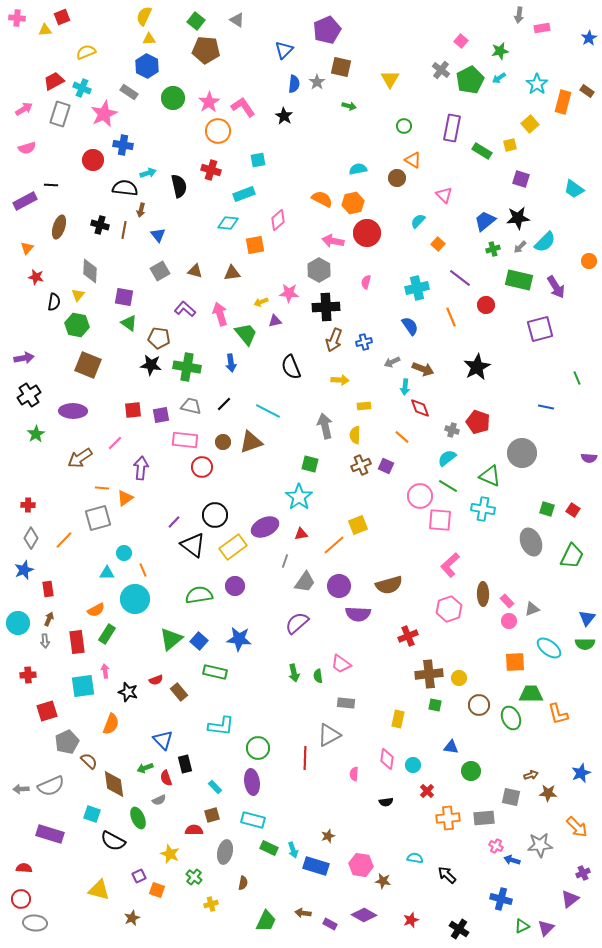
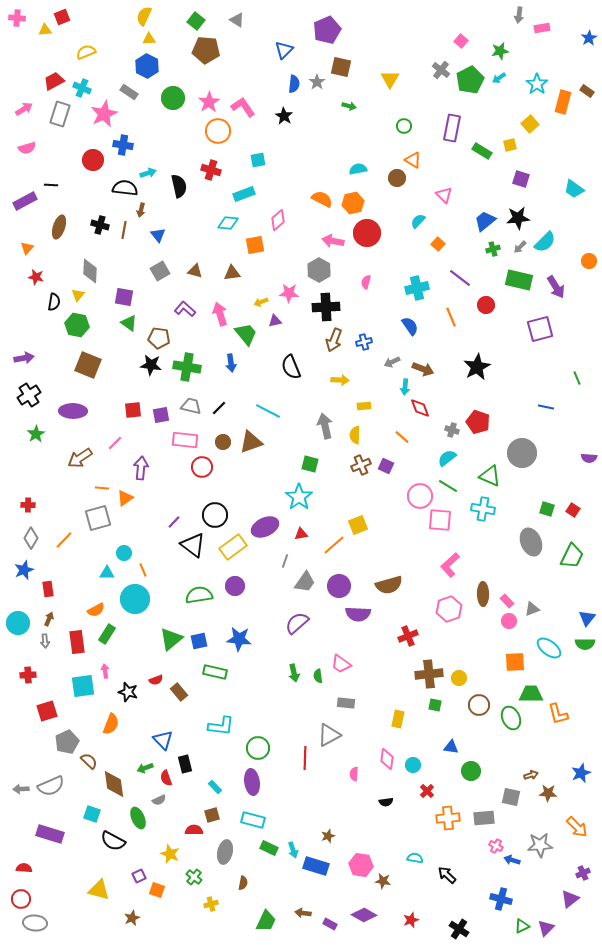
black line at (224, 404): moved 5 px left, 4 px down
blue square at (199, 641): rotated 36 degrees clockwise
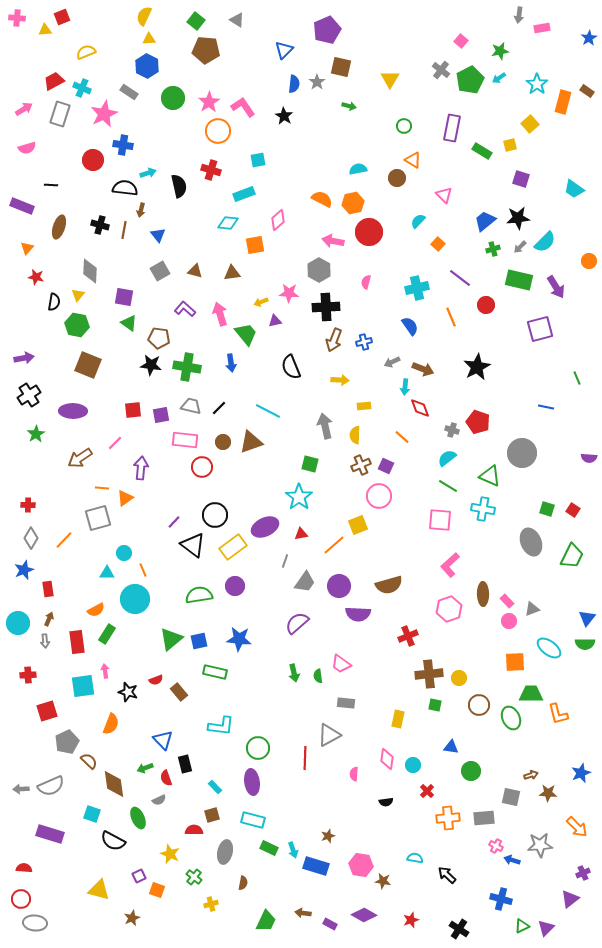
purple rectangle at (25, 201): moved 3 px left, 5 px down; rotated 50 degrees clockwise
red circle at (367, 233): moved 2 px right, 1 px up
pink circle at (420, 496): moved 41 px left
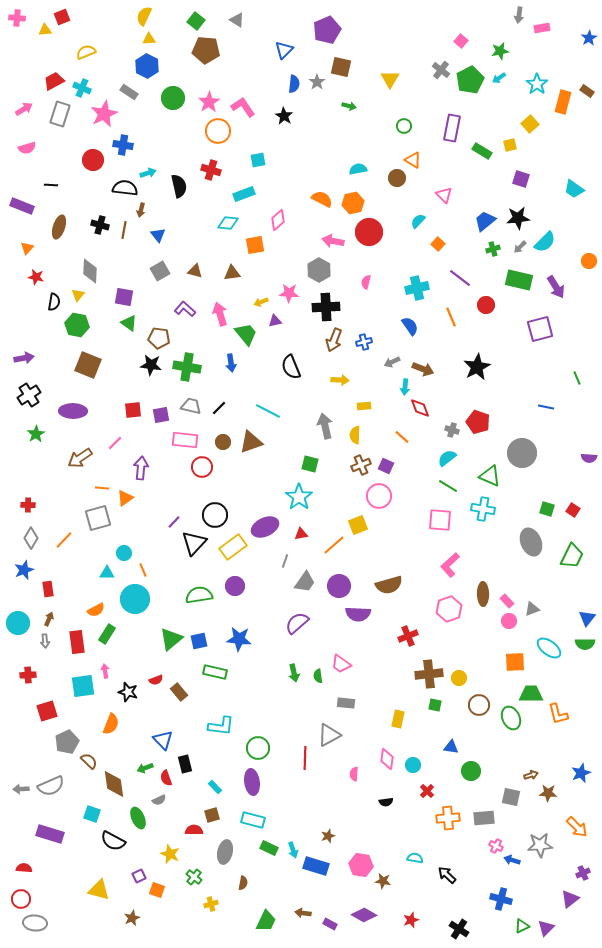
black triangle at (193, 545): moved 1 px right, 2 px up; rotated 36 degrees clockwise
